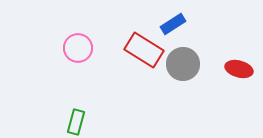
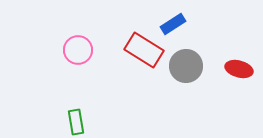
pink circle: moved 2 px down
gray circle: moved 3 px right, 2 px down
green rectangle: rotated 25 degrees counterclockwise
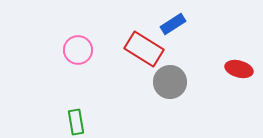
red rectangle: moved 1 px up
gray circle: moved 16 px left, 16 px down
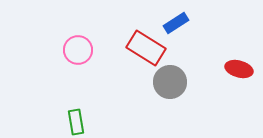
blue rectangle: moved 3 px right, 1 px up
red rectangle: moved 2 px right, 1 px up
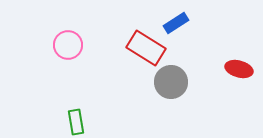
pink circle: moved 10 px left, 5 px up
gray circle: moved 1 px right
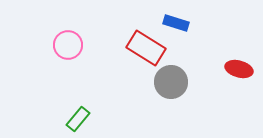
blue rectangle: rotated 50 degrees clockwise
green rectangle: moved 2 px right, 3 px up; rotated 50 degrees clockwise
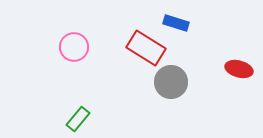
pink circle: moved 6 px right, 2 px down
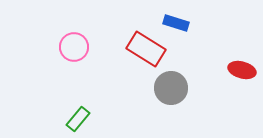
red rectangle: moved 1 px down
red ellipse: moved 3 px right, 1 px down
gray circle: moved 6 px down
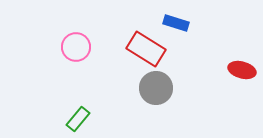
pink circle: moved 2 px right
gray circle: moved 15 px left
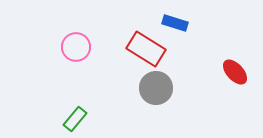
blue rectangle: moved 1 px left
red ellipse: moved 7 px left, 2 px down; rotated 32 degrees clockwise
green rectangle: moved 3 px left
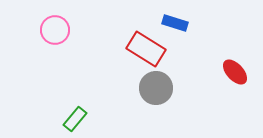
pink circle: moved 21 px left, 17 px up
